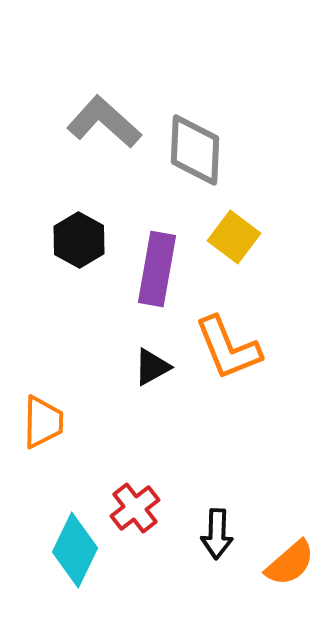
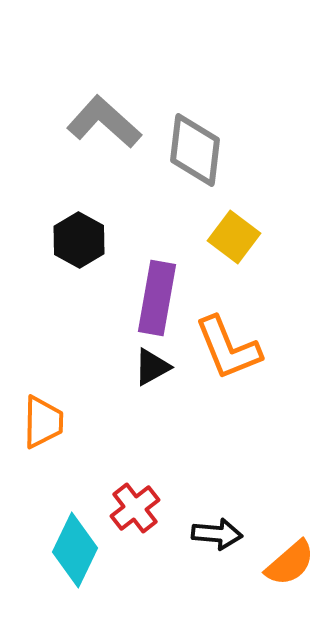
gray diamond: rotated 4 degrees clockwise
purple rectangle: moved 29 px down
black arrow: rotated 87 degrees counterclockwise
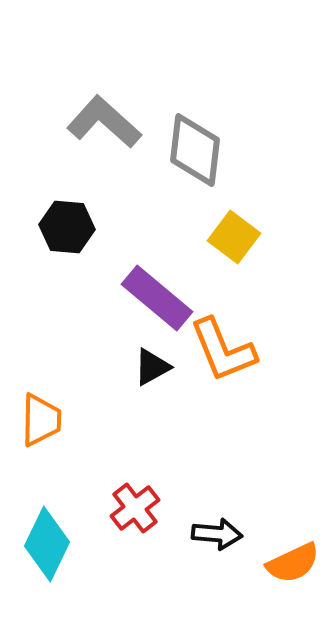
black hexagon: moved 12 px left, 13 px up; rotated 24 degrees counterclockwise
purple rectangle: rotated 60 degrees counterclockwise
orange L-shape: moved 5 px left, 2 px down
orange trapezoid: moved 2 px left, 2 px up
cyan diamond: moved 28 px left, 6 px up
orange semicircle: moved 3 px right; rotated 16 degrees clockwise
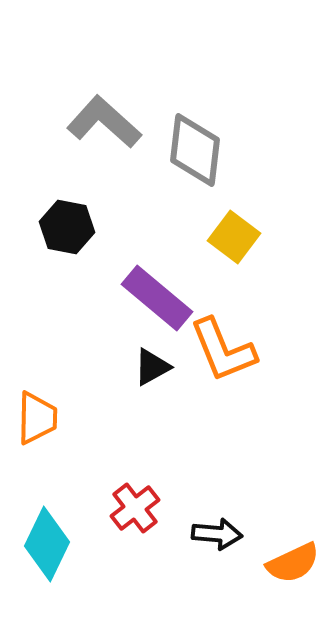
black hexagon: rotated 6 degrees clockwise
orange trapezoid: moved 4 px left, 2 px up
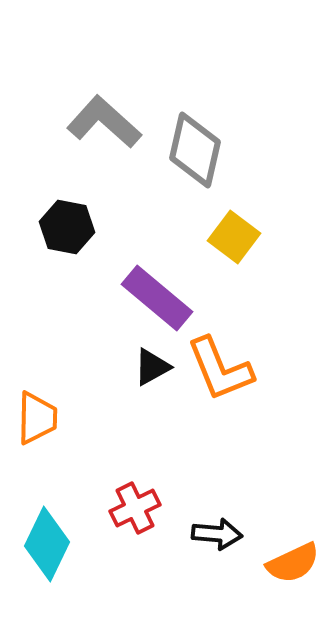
gray diamond: rotated 6 degrees clockwise
orange L-shape: moved 3 px left, 19 px down
red cross: rotated 12 degrees clockwise
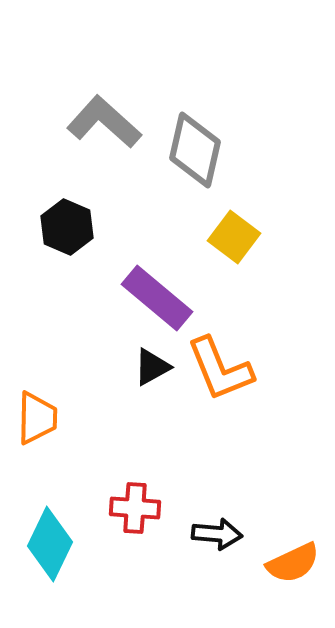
black hexagon: rotated 12 degrees clockwise
red cross: rotated 30 degrees clockwise
cyan diamond: moved 3 px right
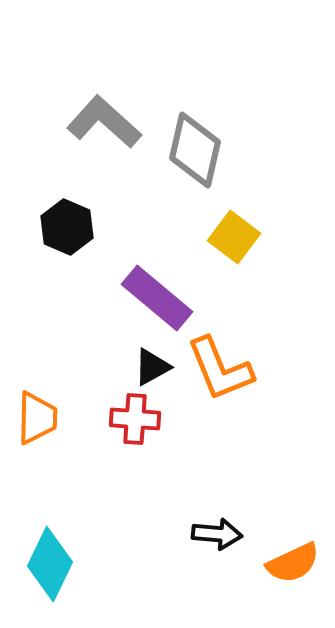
red cross: moved 89 px up
cyan diamond: moved 20 px down
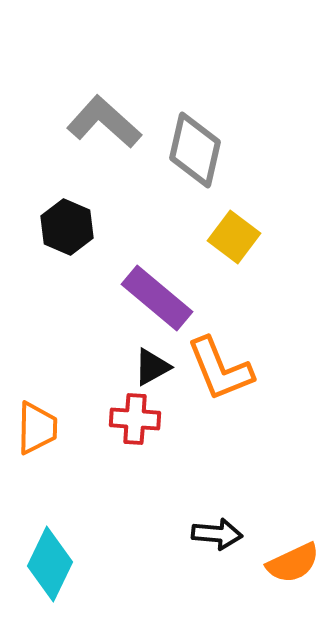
orange trapezoid: moved 10 px down
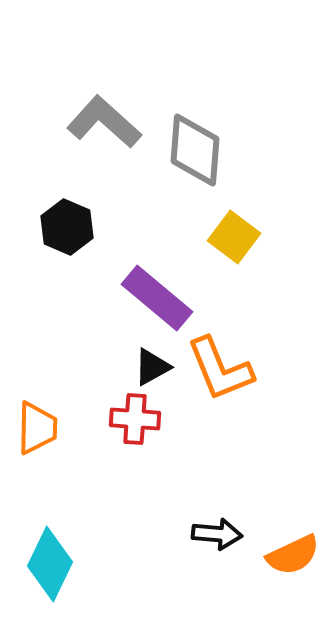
gray diamond: rotated 8 degrees counterclockwise
orange semicircle: moved 8 px up
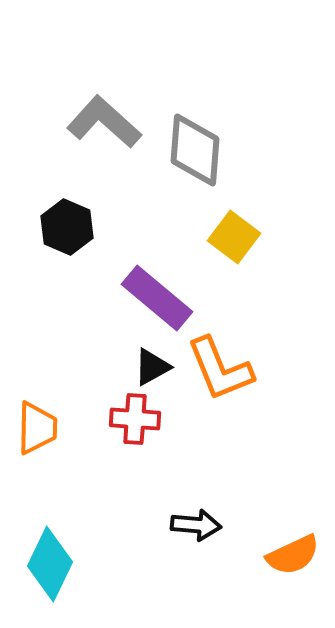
black arrow: moved 21 px left, 9 px up
